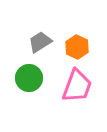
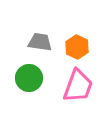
gray trapezoid: rotated 40 degrees clockwise
pink trapezoid: moved 1 px right
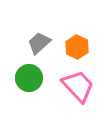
gray trapezoid: moved 1 px left, 1 px down; rotated 50 degrees counterclockwise
pink trapezoid: rotated 63 degrees counterclockwise
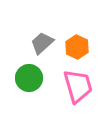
gray trapezoid: moved 3 px right
pink trapezoid: rotated 27 degrees clockwise
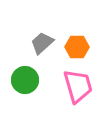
orange hexagon: rotated 25 degrees counterclockwise
green circle: moved 4 px left, 2 px down
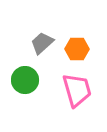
orange hexagon: moved 2 px down
pink trapezoid: moved 1 px left, 4 px down
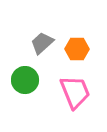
pink trapezoid: moved 2 px left, 2 px down; rotated 6 degrees counterclockwise
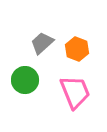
orange hexagon: rotated 20 degrees clockwise
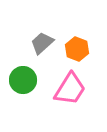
green circle: moved 2 px left
pink trapezoid: moved 5 px left, 3 px up; rotated 54 degrees clockwise
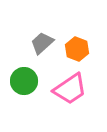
green circle: moved 1 px right, 1 px down
pink trapezoid: rotated 24 degrees clockwise
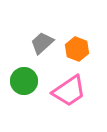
pink trapezoid: moved 1 px left, 2 px down
